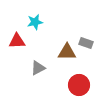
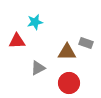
red circle: moved 10 px left, 2 px up
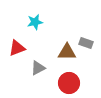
red triangle: moved 7 px down; rotated 18 degrees counterclockwise
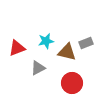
cyan star: moved 11 px right, 19 px down
gray rectangle: rotated 40 degrees counterclockwise
brown triangle: rotated 12 degrees clockwise
red circle: moved 3 px right
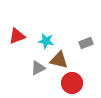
cyan star: rotated 21 degrees clockwise
red triangle: moved 12 px up
brown triangle: moved 8 px left, 8 px down
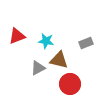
red circle: moved 2 px left, 1 px down
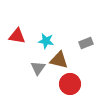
red triangle: rotated 30 degrees clockwise
gray triangle: rotated 28 degrees counterclockwise
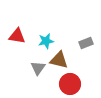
cyan star: rotated 21 degrees counterclockwise
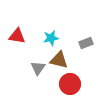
cyan star: moved 5 px right, 3 px up
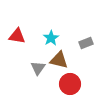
cyan star: rotated 21 degrees counterclockwise
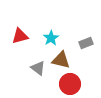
red triangle: moved 3 px right; rotated 24 degrees counterclockwise
brown triangle: moved 2 px right
gray triangle: rotated 28 degrees counterclockwise
